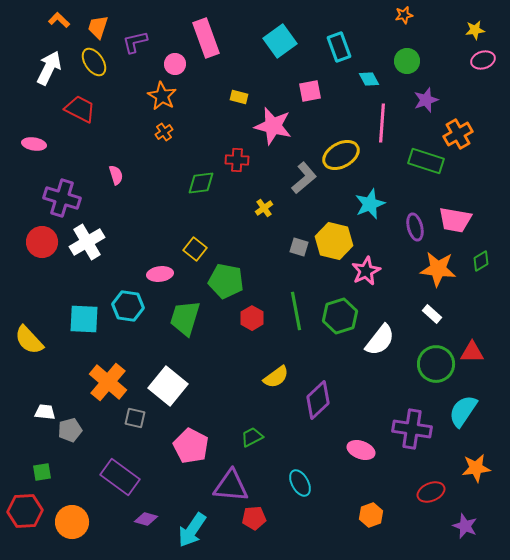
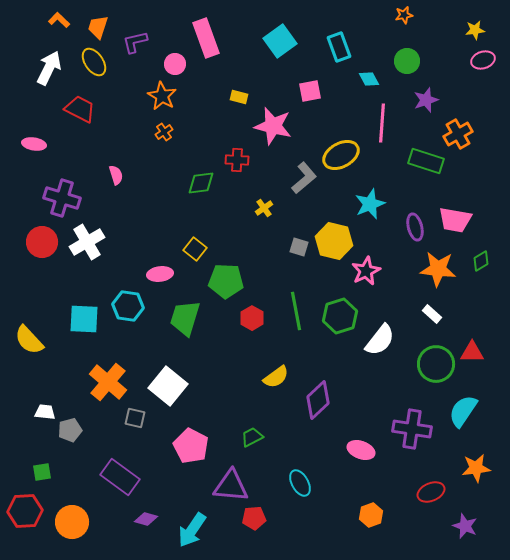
green pentagon at (226, 281): rotated 8 degrees counterclockwise
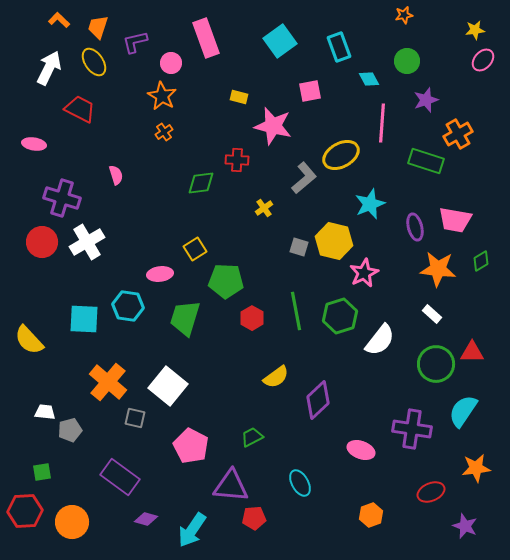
pink ellipse at (483, 60): rotated 30 degrees counterclockwise
pink circle at (175, 64): moved 4 px left, 1 px up
yellow square at (195, 249): rotated 20 degrees clockwise
pink star at (366, 271): moved 2 px left, 2 px down
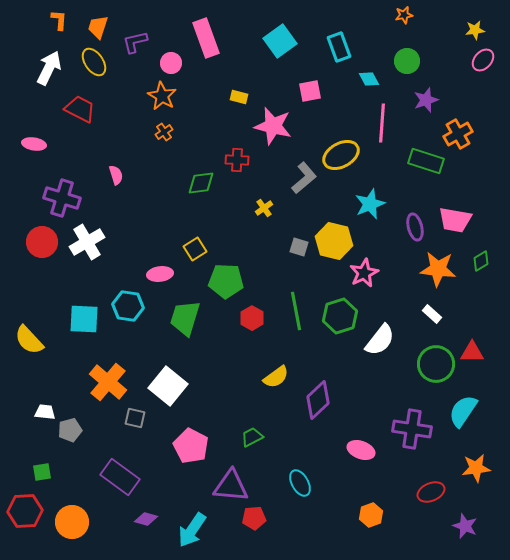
orange L-shape at (59, 20): rotated 50 degrees clockwise
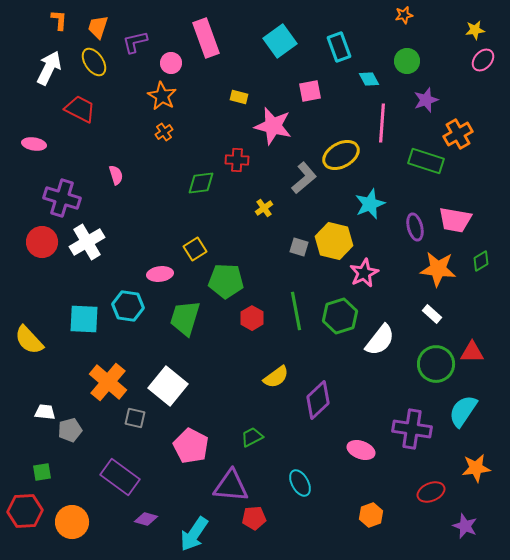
cyan arrow at (192, 530): moved 2 px right, 4 px down
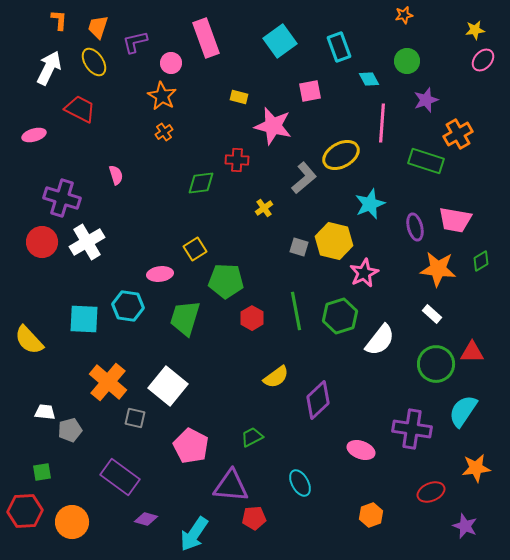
pink ellipse at (34, 144): moved 9 px up; rotated 25 degrees counterclockwise
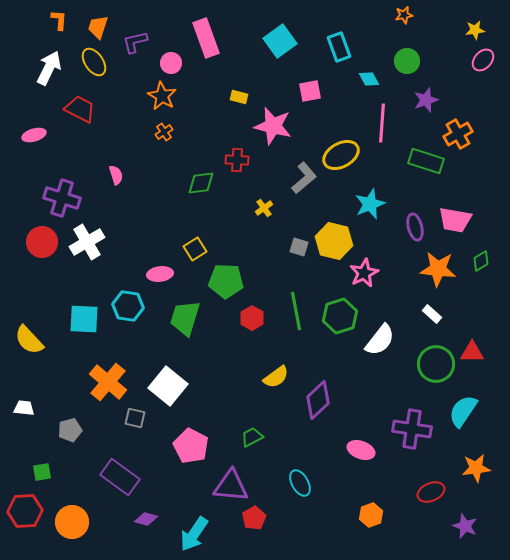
white trapezoid at (45, 412): moved 21 px left, 4 px up
red pentagon at (254, 518): rotated 25 degrees counterclockwise
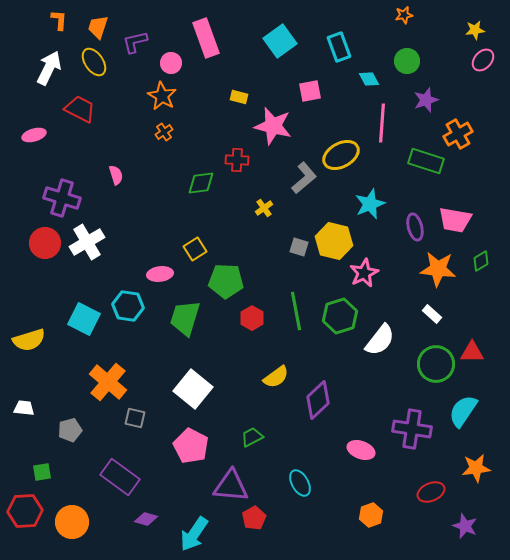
red circle at (42, 242): moved 3 px right, 1 px down
cyan square at (84, 319): rotated 24 degrees clockwise
yellow semicircle at (29, 340): rotated 64 degrees counterclockwise
white square at (168, 386): moved 25 px right, 3 px down
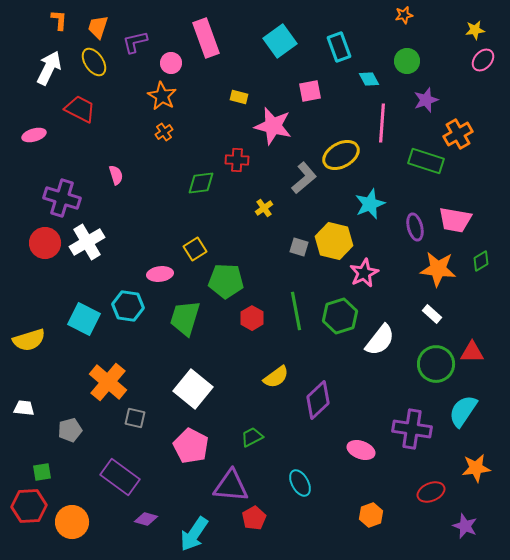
red hexagon at (25, 511): moved 4 px right, 5 px up
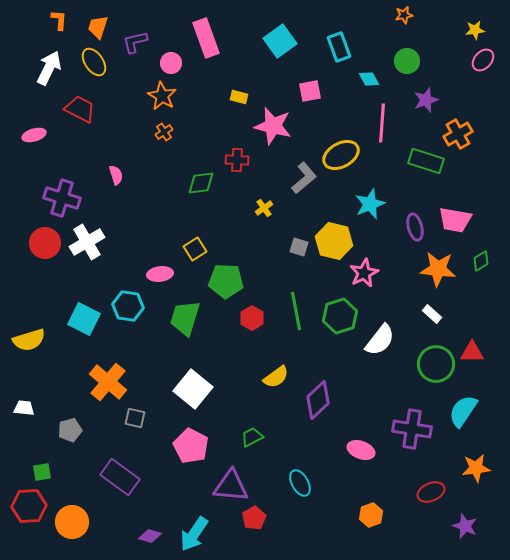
purple diamond at (146, 519): moved 4 px right, 17 px down
